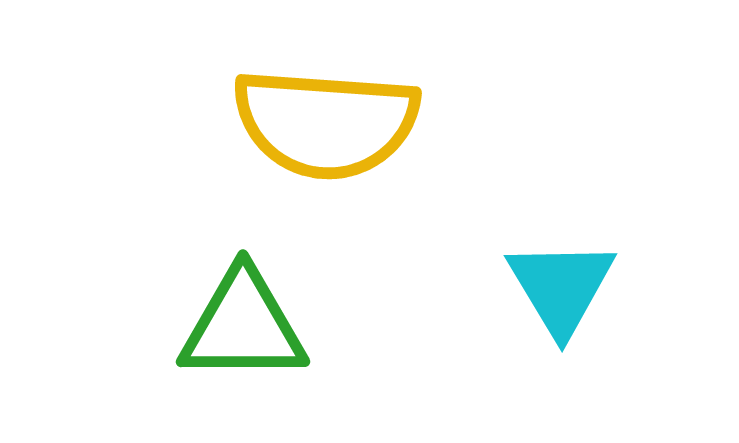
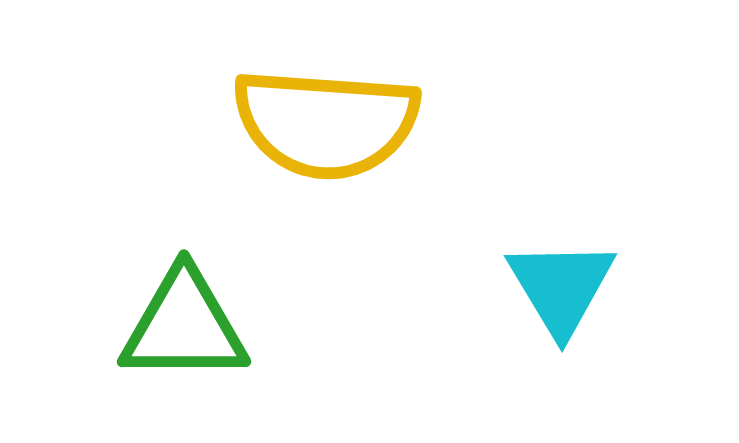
green triangle: moved 59 px left
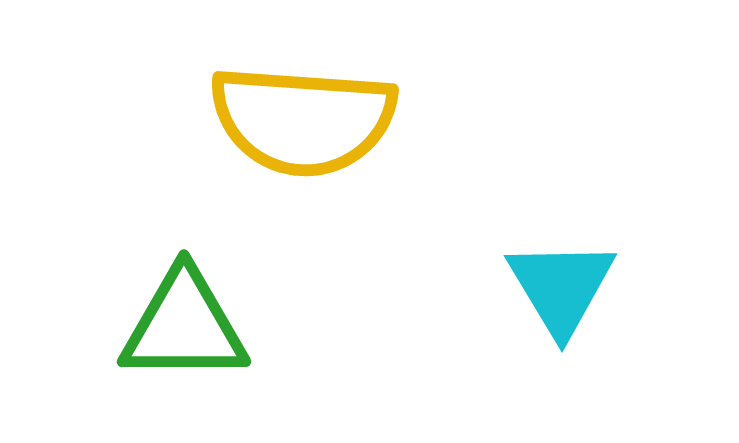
yellow semicircle: moved 23 px left, 3 px up
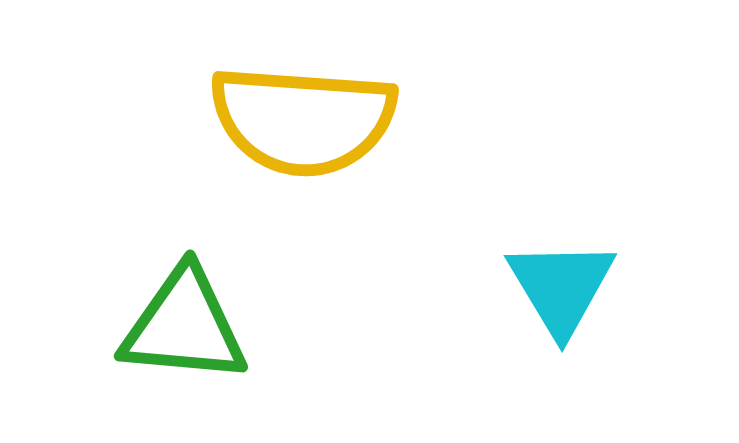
green triangle: rotated 5 degrees clockwise
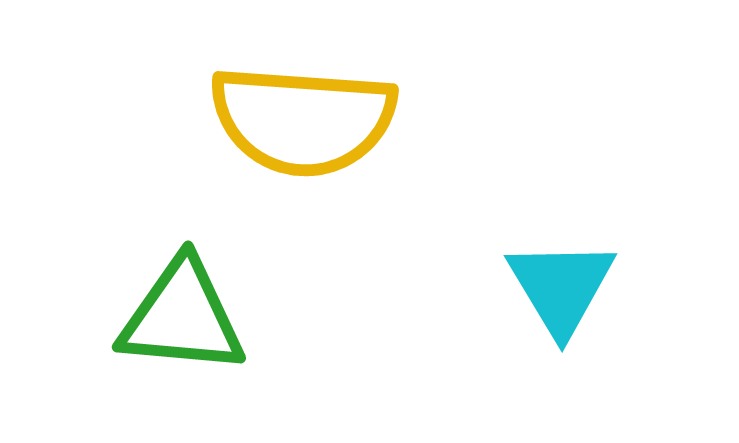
green triangle: moved 2 px left, 9 px up
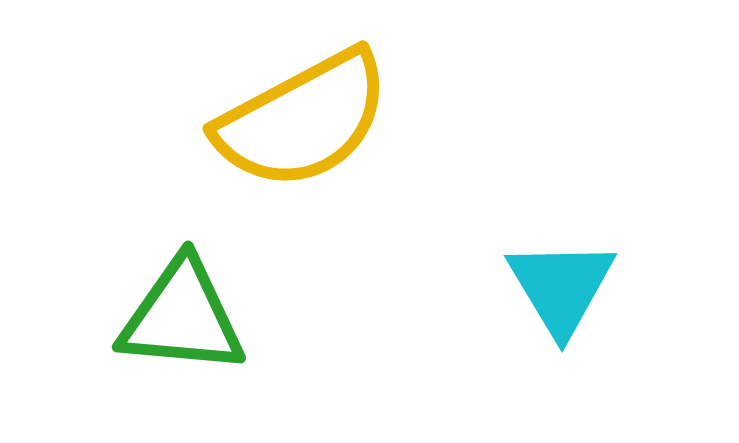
yellow semicircle: rotated 32 degrees counterclockwise
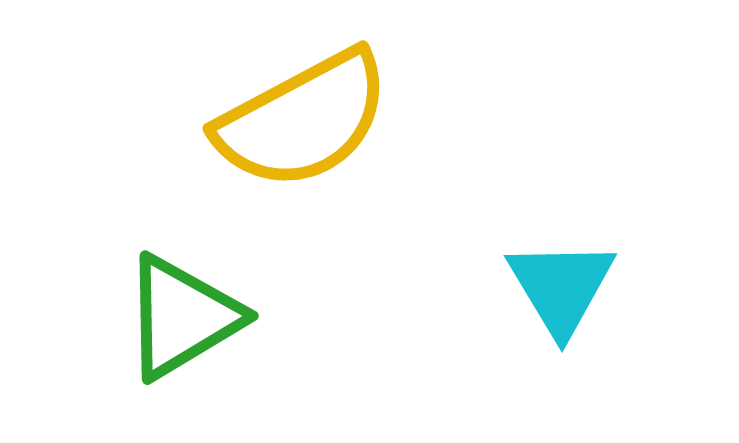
green triangle: rotated 36 degrees counterclockwise
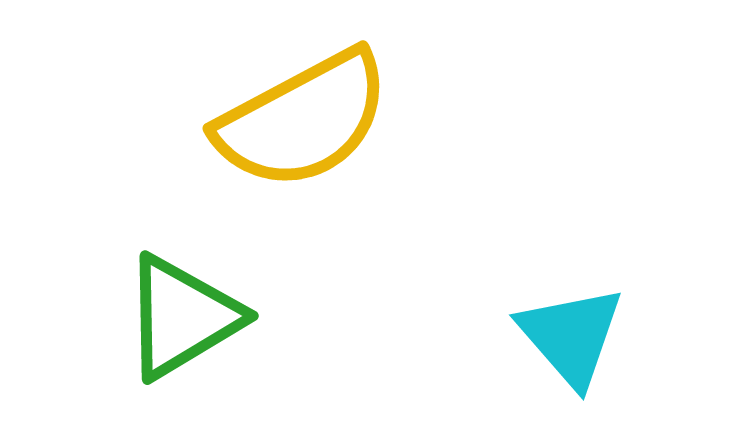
cyan triangle: moved 10 px right, 49 px down; rotated 10 degrees counterclockwise
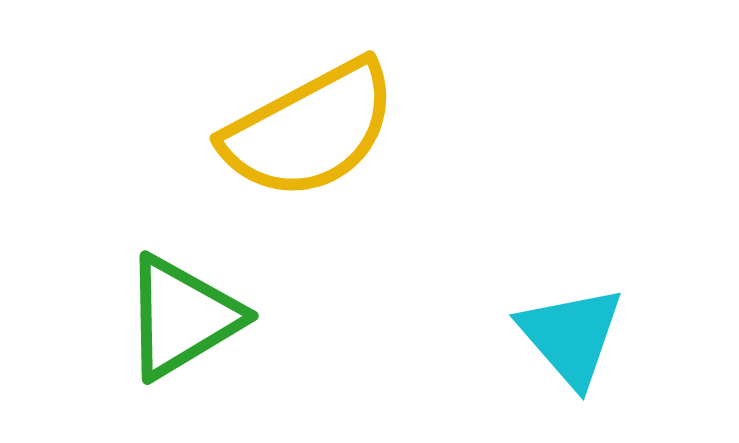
yellow semicircle: moved 7 px right, 10 px down
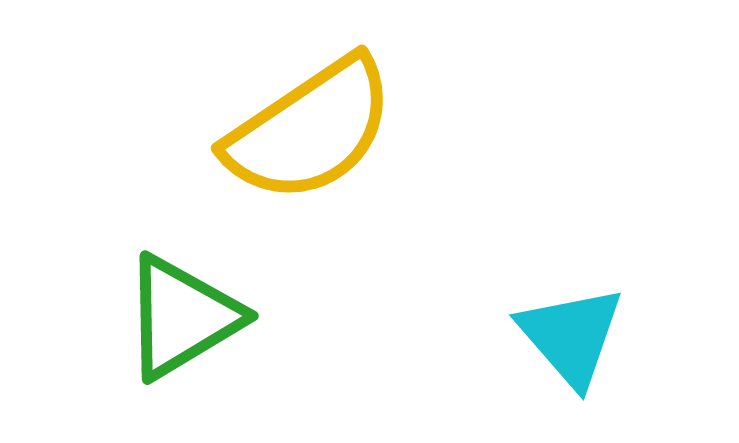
yellow semicircle: rotated 6 degrees counterclockwise
